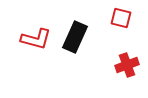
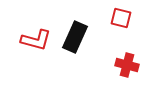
red L-shape: moved 1 px down
red cross: rotated 35 degrees clockwise
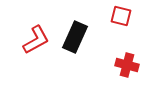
red square: moved 2 px up
red L-shape: rotated 44 degrees counterclockwise
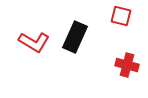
red L-shape: moved 2 px left, 2 px down; rotated 60 degrees clockwise
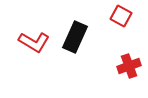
red square: rotated 15 degrees clockwise
red cross: moved 2 px right, 1 px down; rotated 35 degrees counterclockwise
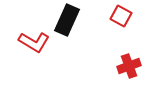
black rectangle: moved 8 px left, 17 px up
